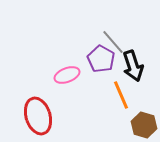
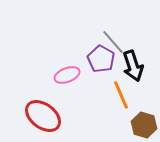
red ellipse: moved 5 px right; rotated 36 degrees counterclockwise
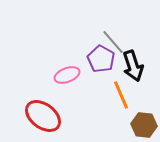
brown hexagon: rotated 10 degrees counterclockwise
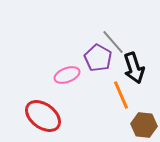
purple pentagon: moved 3 px left, 1 px up
black arrow: moved 1 px right, 2 px down
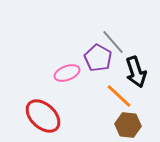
black arrow: moved 2 px right, 4 px down
pink ellipse: moved 2 px up
orange line: moved 2 px left, 1 px down; rotated 24 degrees counterclockwise
red ellipse: rotated 6 degrees clockwise
brown hexagon: moved 16 px left
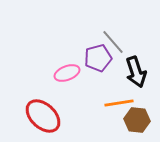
purple pentagon: rotated 28 degrees clockwise
orange line: moved 7 px down; rotated 52 degrees counterclockwise
brown hexagon: moved 9 px right, 5 px up
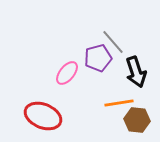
pink ellipse: rotated 30 degrees counterclockwise
red ellipse: rotated 21 degrees counterclockwise
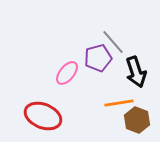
brown hexagon: rotated 15 degrees clockwise
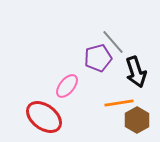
pink ellipse: moved 13 px down
red ellipse: moved 1 px right, 1 px down; rotated 15 degrees clockwise
brown hexagon: rotated 10 degrees clockwise
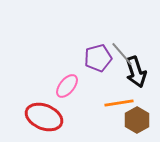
gray line: moved 9 px right, 12 px down
red ellipse: rotated 15 degrees counterclockwise
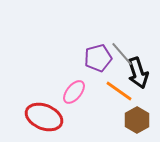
black arrow: moved 2 px right, 1 px down
pink ellipse: moved 7 px right, 6 px down
orange line: moved 12 px up; rotated 44 degrees clockwise
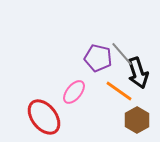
purple pentagon: rotated 28 degrees clockwise
red ellipse: rotated 30 degrees clockwise
